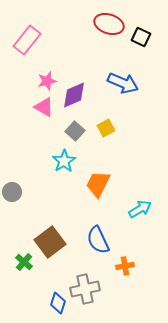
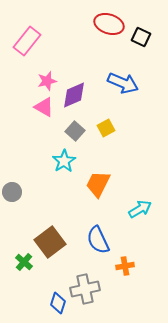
pink rectangle: moved 1 px down
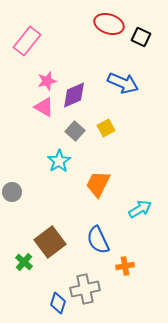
cyan star: moved 5 px left
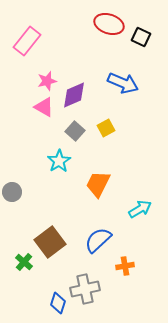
blue semicircle: rotated 72 degrees clockwise
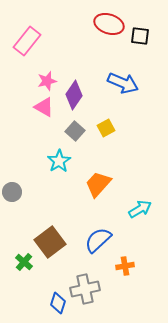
black square: moved 1 px left, 1 px up; rotated 18 degrees counterclockwise
purple diamond: rotated 32 degrees counterclockwise
orange trapezoid: rotated 16 degrees clockwise
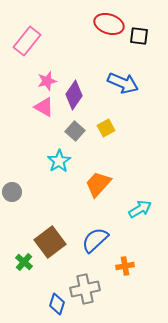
black square: moved 1 px left
blue semicircle: moved 3 px left
blue diamond: moved 1 px left, 1 px down
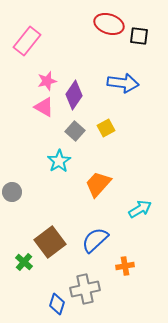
blue arrow: rotated 16 degrees counterclockwise
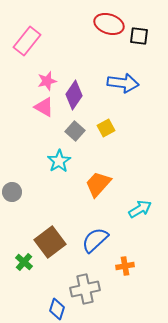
blue diamond: moved 5 px down
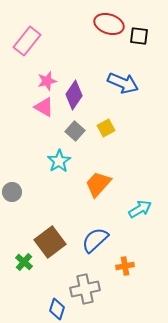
blue arrow: rotated 16 degrees clockwise
